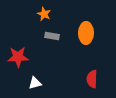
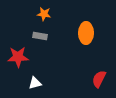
orange star: rotated 16 degrees counterclockwise
gray rectangle: moved 12 px left
red semicircle: moved 7 px right; rotated 24 degrees clockwise
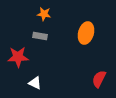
orange ellipse: rotated 15 degrees clockwise
white triangle: rotated 40 degrees clockwise
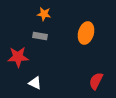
red semicircle: moved 3 px left, 2 px down
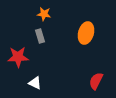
gray rectangle: rotated 64 degrees clockwise
